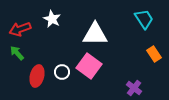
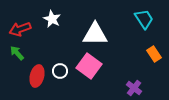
white circle: moved 2 px left, 1 px up
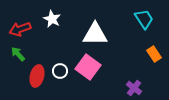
green arrow: moved 1 px right, 1 px down
pink square: moved 1 px left, 1 px down
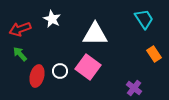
green arrow: moved 2 px right
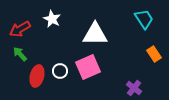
red arrow: rotated 10 degrees counterclockwise
pink square: rotated 30 degrees clockwise
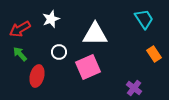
white star: moved 1 px left; rotated 24 degrees clockwise
white circle: moved 1 px left, 19 px up
